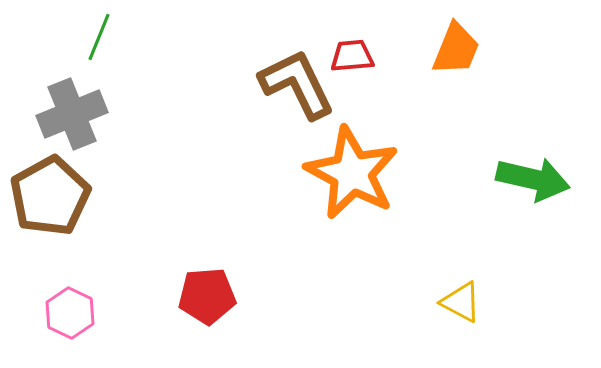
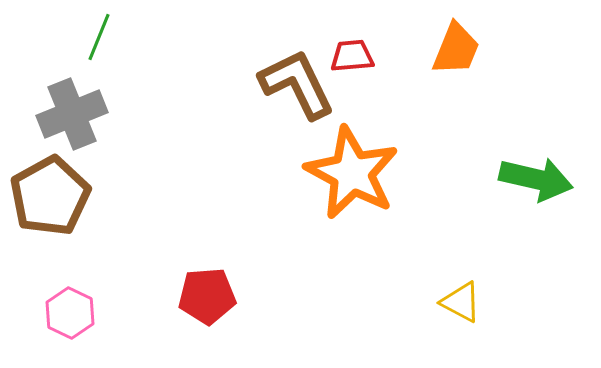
green arrow: moved 3 px right
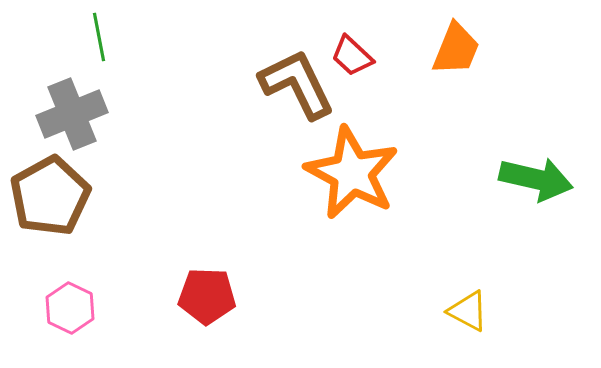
green line: rotated 33 degrees counterclockwise
red trapezoid: rotated 132 degrees counterclockwise
red pentagon: rotated 6 degrees clockwise
yellow triangle: moved 7 px right, 9 px down
pink hexagon: moved 5 px up
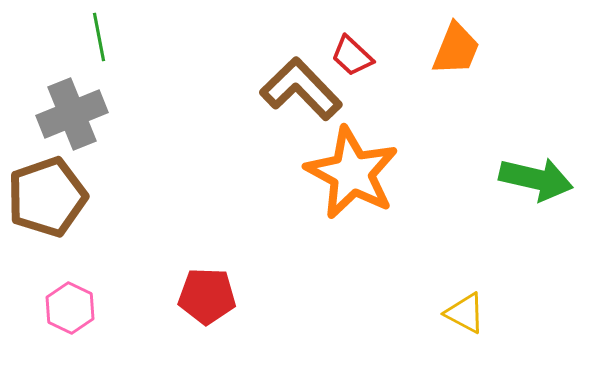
brown L-shape: moved 4 px right, 5 px down; rotated 18 degrees counterclockwise
brown pentagon: moved 3 px left, 1 px down; rotated 10 degrees clockwise
yellow triangle: moved 3 px left, 2 px down
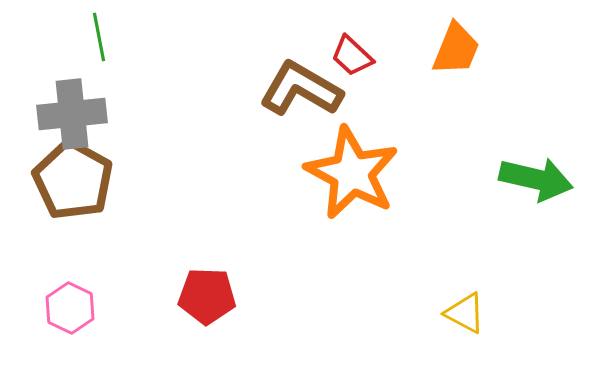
brown L-shape: rotated 16 degrees counterclockwise
gray cross: rotated 16 degrees clockwise
brown pentagon: moved 26 px right, 17 px up; rotated 24 degrees counterclockwise
